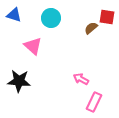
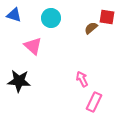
pink arrow: moved 1 px right; rotated 35 degrees clockwise
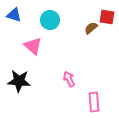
cyan circle: moved 1 px left, 2 px down
pink arrow: moved 13 px left
pink rectangle: rotated 30 degrees counterclockwise
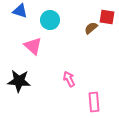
blue triangle: moved 6 px right, 4 px up
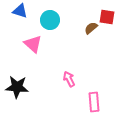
pink triangle: moved 2 px up
black star: moved 2 px left, 6 px down
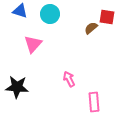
cyan circle: moved 6 px up
pink triangle: rotated 30 degrees clockwise
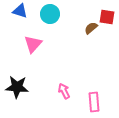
pink arrow: moved 5 px left, 12 px down
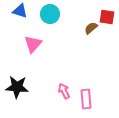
pink rectangle: moved 8 px left, 3 px up
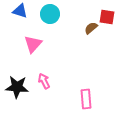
pink arrow: moved 20 px left, 10 px up
